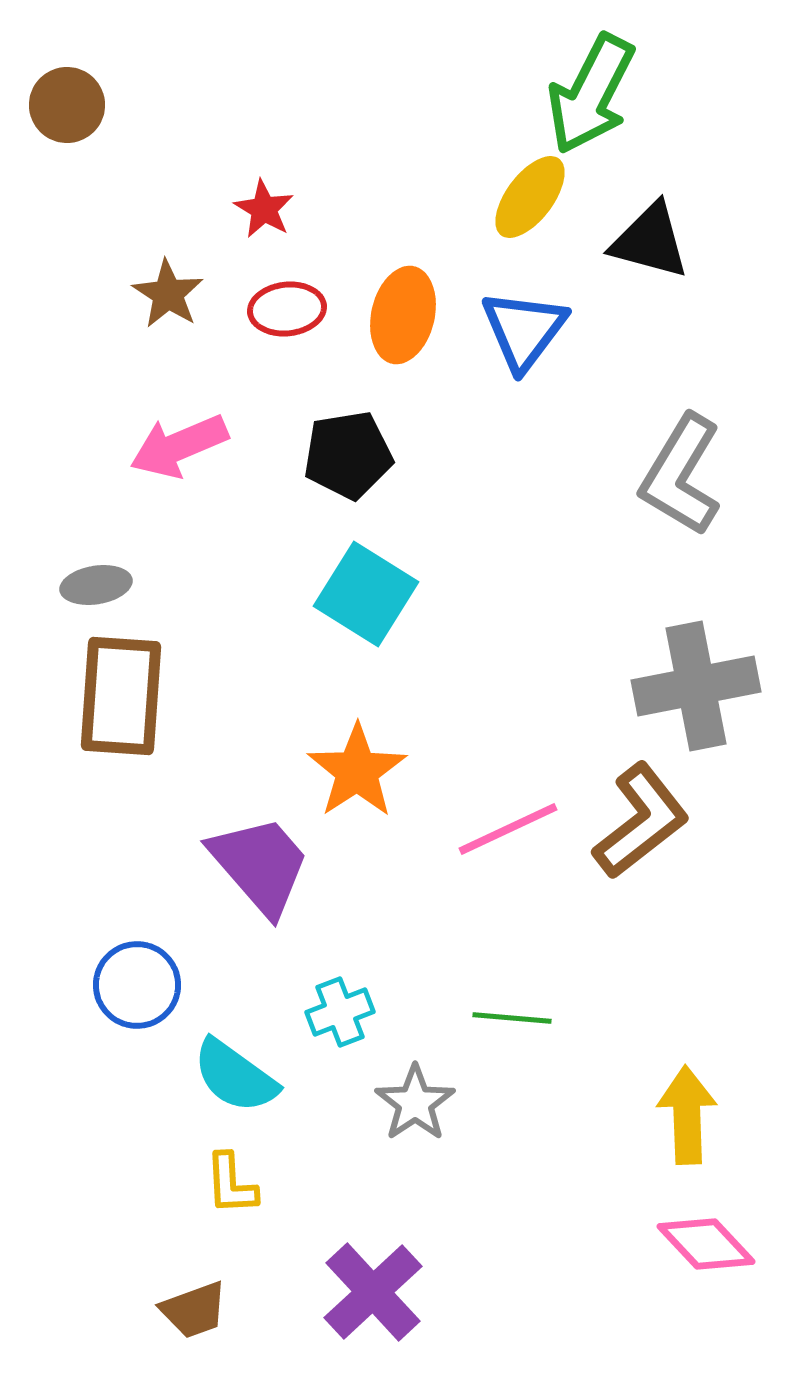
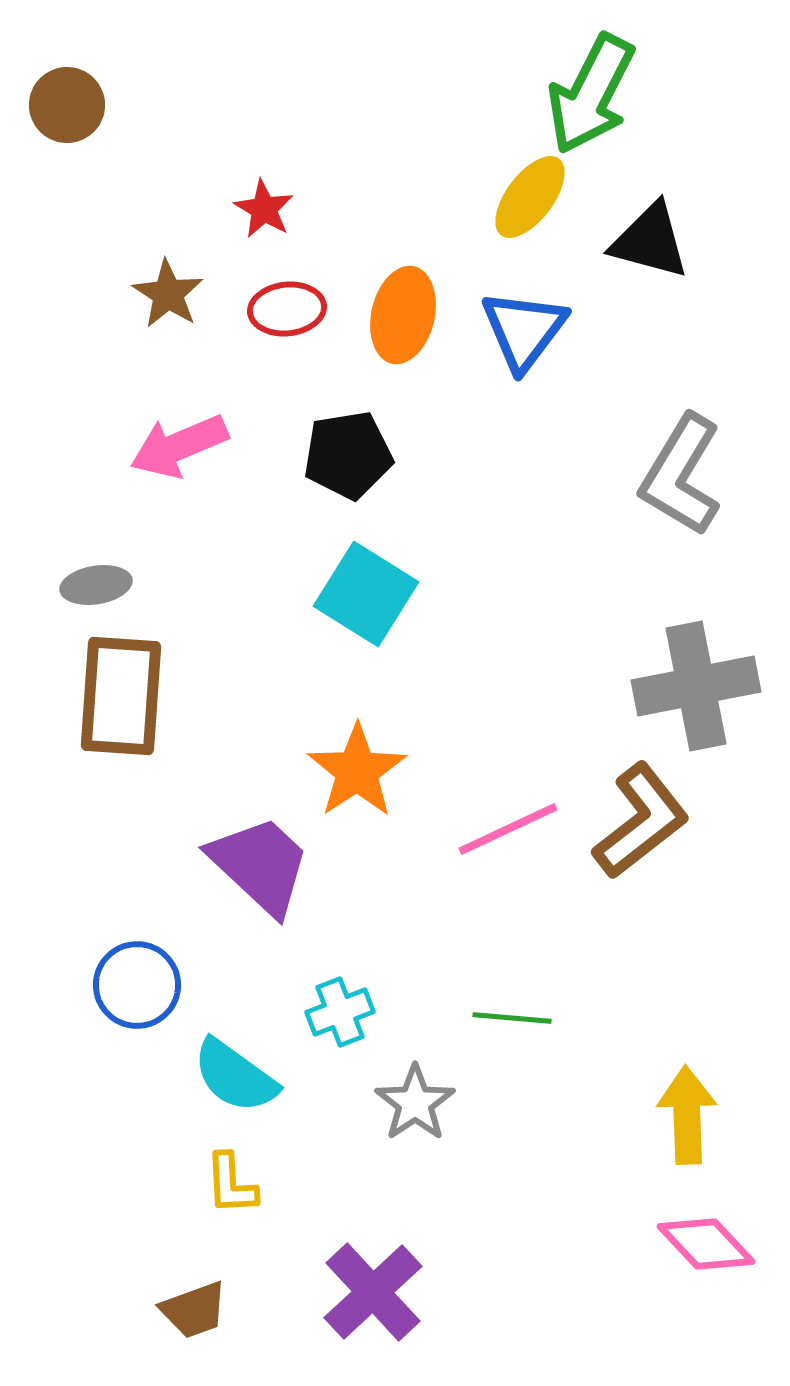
purple trapezoid: rotated 6 degrees counterclockwise
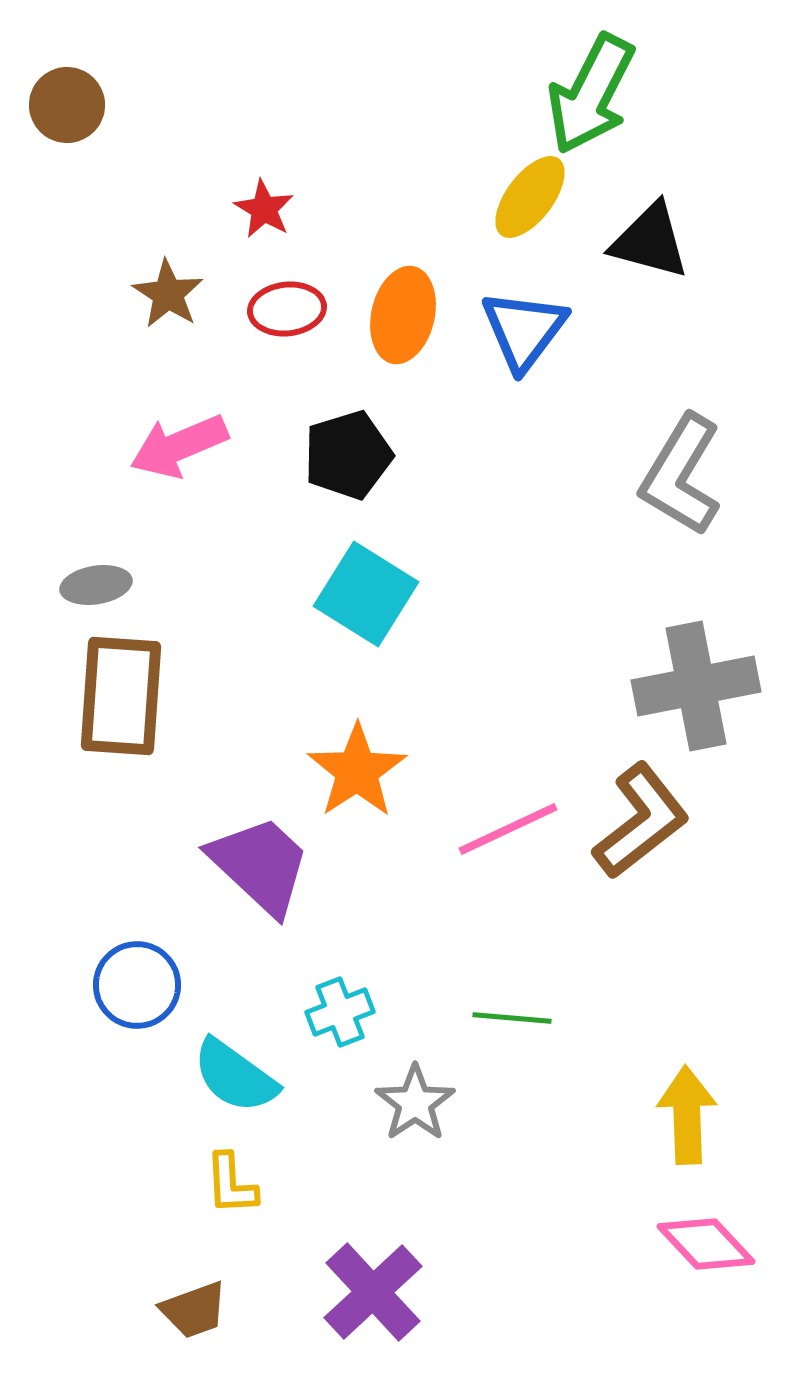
black pentagon: rotated 8 degrees counterclockwise
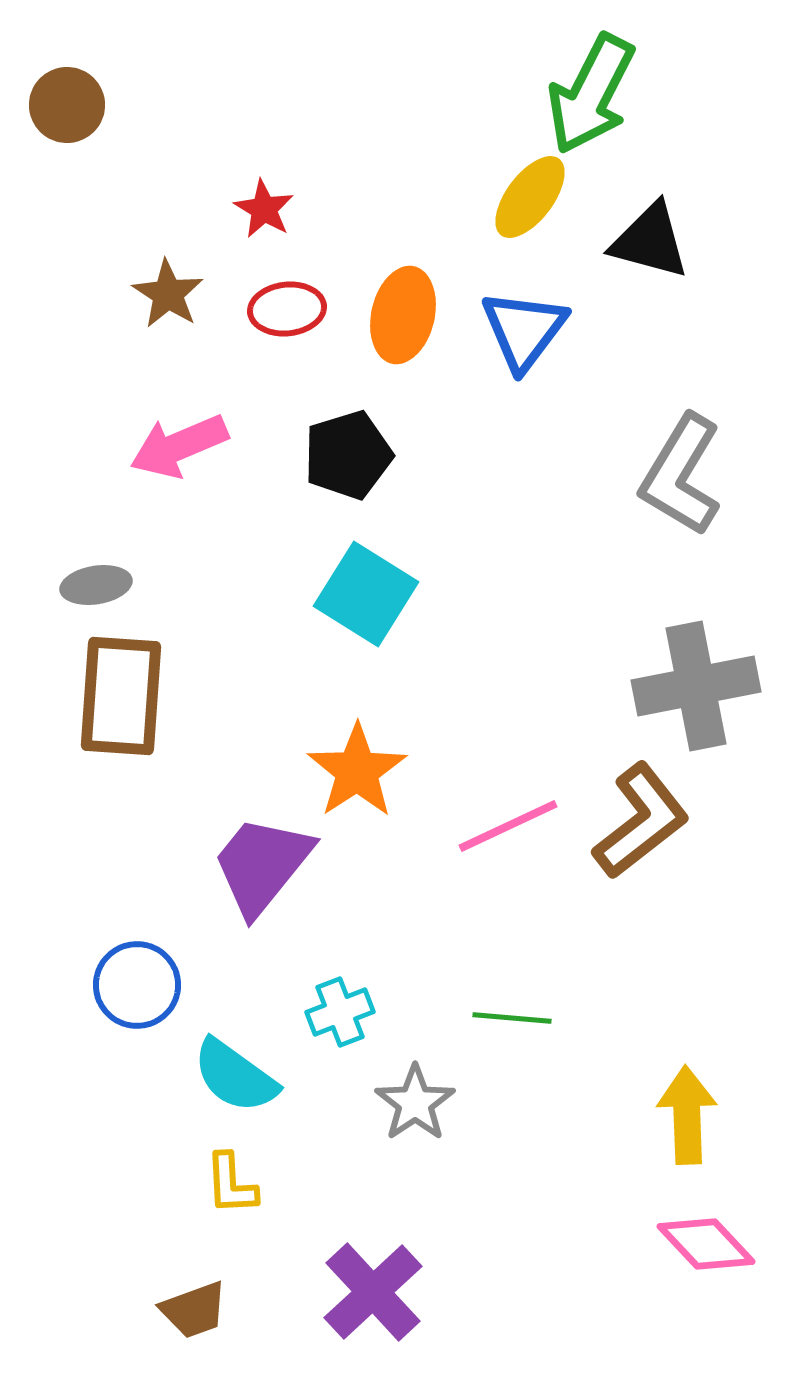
pink line: moved 3 px up
purple trapezoid: moved 2 px right; rotated 94 degrees counterclockwise
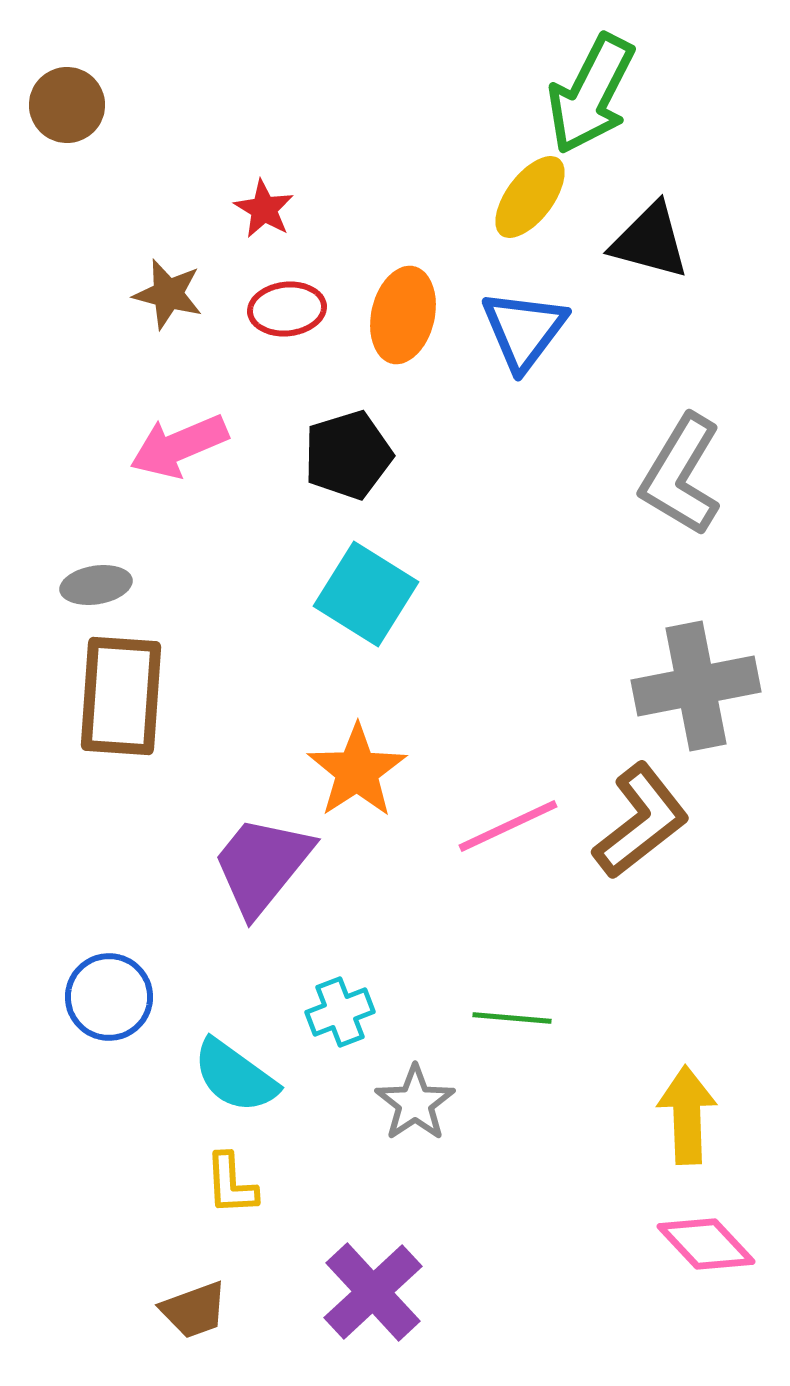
brown star: rotated 18 degrees counterclockwise
blue circle: moved 28 px left, 12 px down
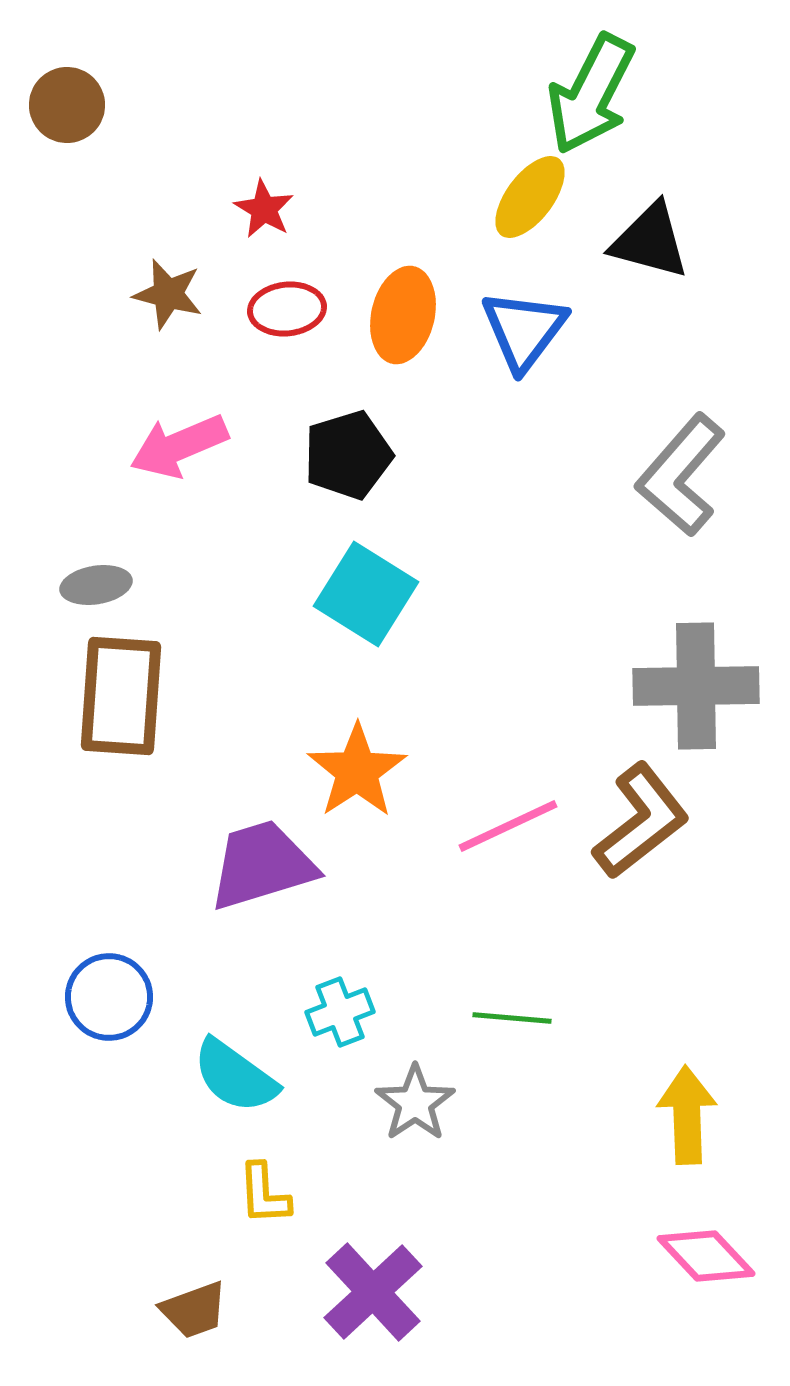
gray L-shape: rotated 10 degrees clockwise
gray cross: rotated 10 degrees clockwise
purple trapezoid: rotated 34 degrees clockwise
yellow L-shape: moved 33 px right, 10 px down
pink diamond: moved 12 px down
